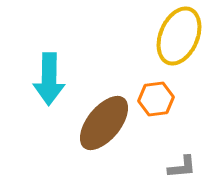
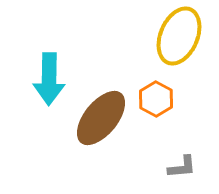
orange hexagon: rotated 24 degrees counterclockwise
brown ellipse: moved 3 px left, 5 px up
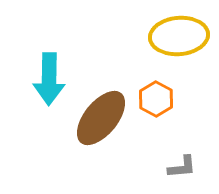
yellow ellipse: rotated 62 degrees clockwise
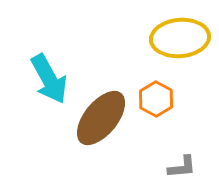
yellow ellipse: moved 1 px right, 2 px down
cyan arrow: rotated 30 degrees counterclockwise
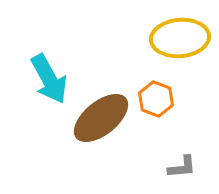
orange hexagon: rotated 8 degrees counterclockwise
brown ellipse: rotated 12 degrees clockwise
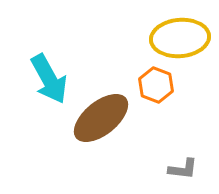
orange hexagon: moved 14 px up
gray L-shape: moved 1 px right, 2 px down; rotated 12 degrees clockwise
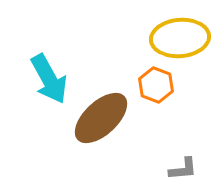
brown ellipse: rotated 4 degrees counterclockwise
gray L-shape: rotated 12 degrees counterclockwise
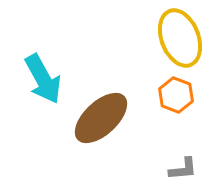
yellow ellipse: rotated 74 degrees clockwise
cyan arrow: moved 6 px left
orange hexagon: moved 20 px right, 10 px down
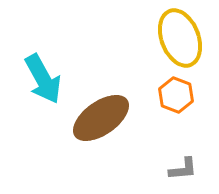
brown ellipse: rotated 8 degrees clockwise
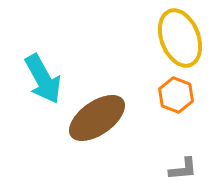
brown ellipse: moved 4 px left
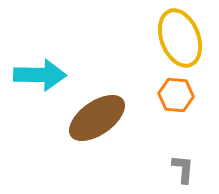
cyan arrow: moved 3 px left, 4 px up; rotated 60 degrees counterclockwise
orange hexagon: rotated 16 degrees counterclockwise
gray L-shape: rotated 80 degrees counterclockwise
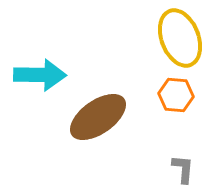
brown ellipse: moved 1 px right, 1 px up
